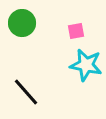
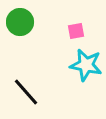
green circle: moved 2 px left, 1 px up
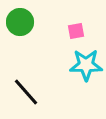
cyan star: rotated 12 degrees counterclockwise
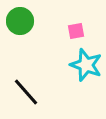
green circle: moved 1 px up
cyan star: rotated 20 degrees clockwise
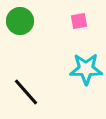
pink square: moved 3 px right, 10 px up
cyan star: moved 4 px down; rotated 20 degrees counterclockwise
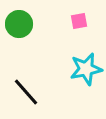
green circle: moved 1 px left, 3 px down
cyan star: rotated 12 degrees counterclockwise
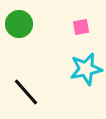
pink square: moved 2 px right, 6 px down
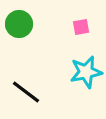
cyan star: moved 3 px down
black line: rotated 12 degrees counterclockwise
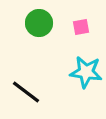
green circle: moved 20 px right, 1 px up
cyan star: rotated 20 degrees clockwise
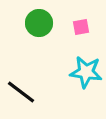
black line: moved 5 px left
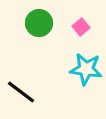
pink square: rotated 30 degrees counterclockwise
cyan star: moved 3 px up
